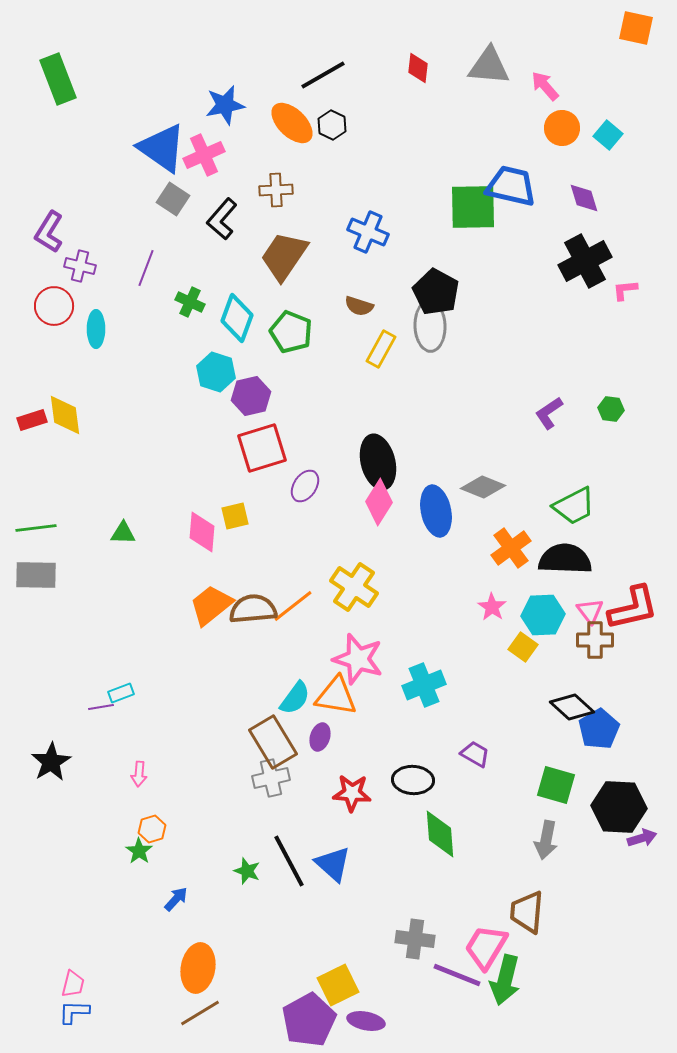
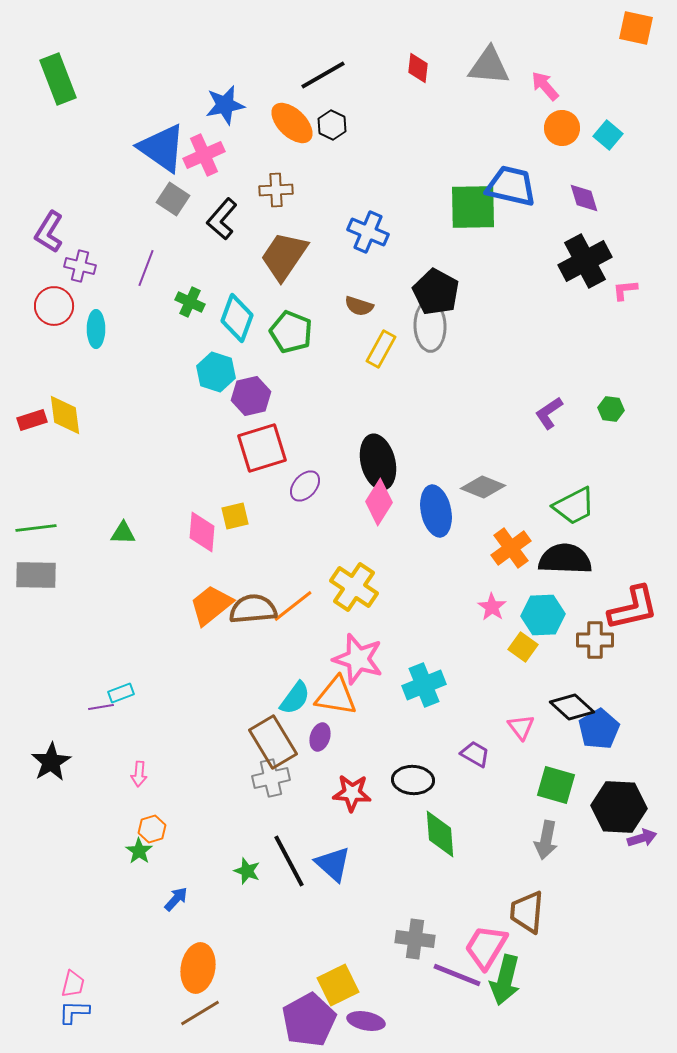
purple ellipse at (305, 486): rotated 8 degrees clockwise
pink triangle at (590, 611): moved 69 px left, 116 px down
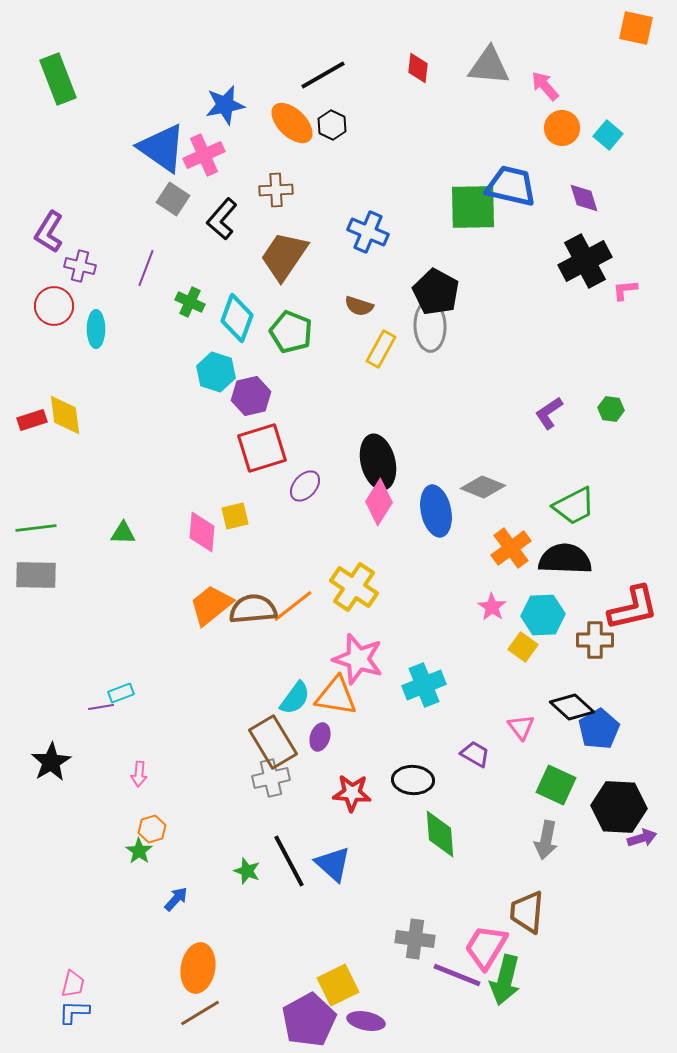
green square at (556, 785): rotated 9 degrees clockwise
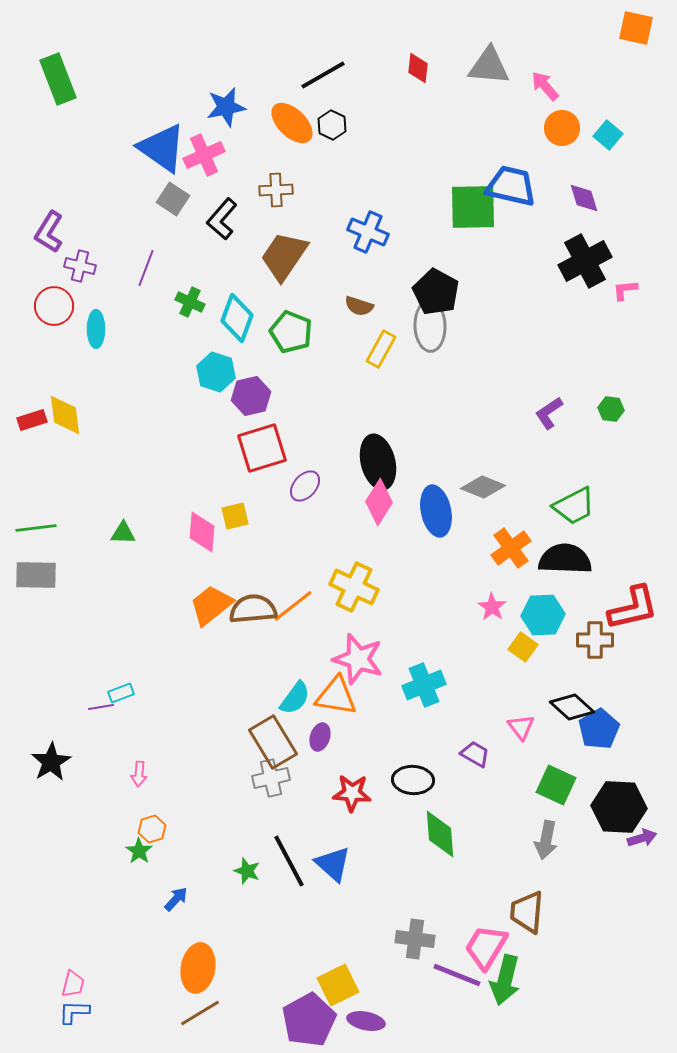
blue star at (225, 105): moved 1 px right, 2 px down
yellow cross at (354, 587): rotated 9 degrees counterclockwise
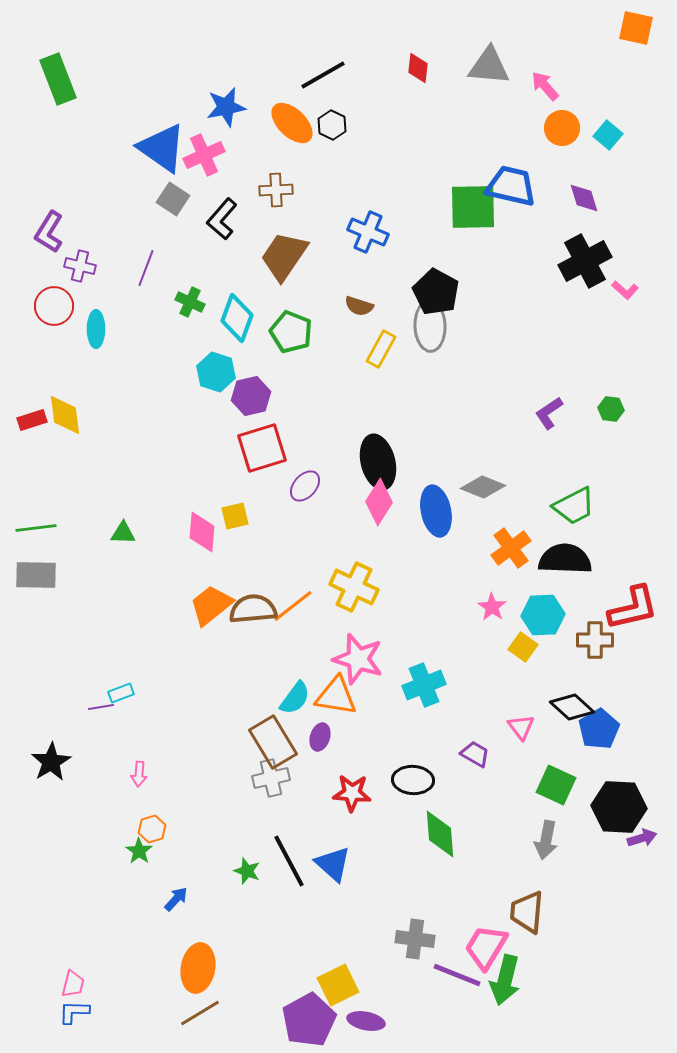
pink L-shape at (625, 290): rotated 132 degrees counterclockwise
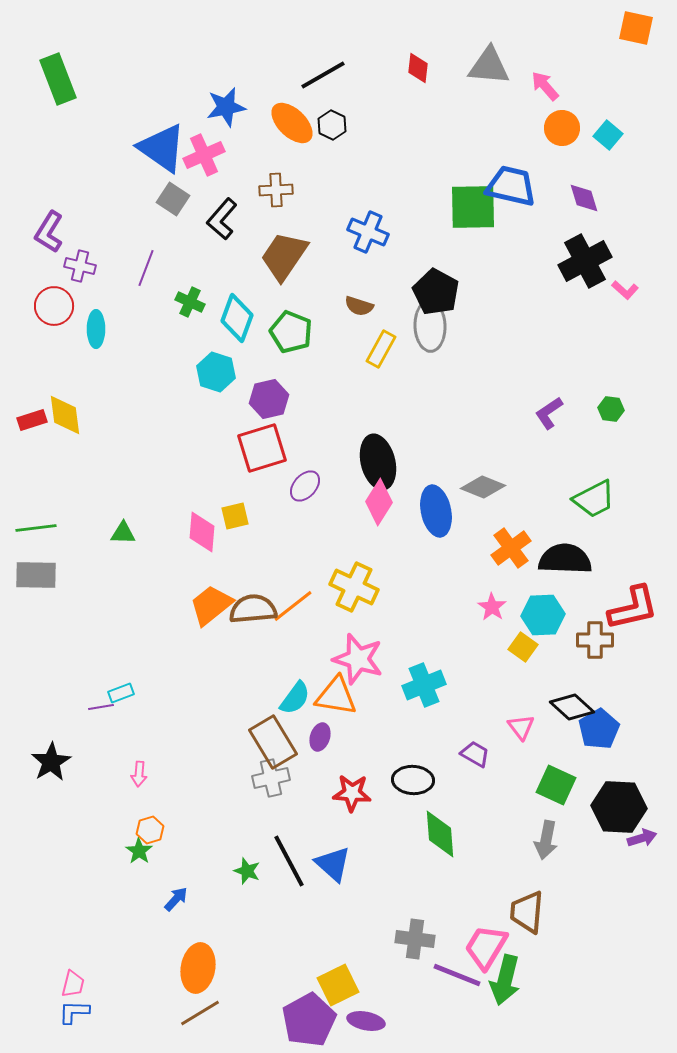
purple hexagon at (251, 396): moved 18 px right, 3 px down
green trapezoid at (574, 506): moved 20 px right, 7 px up
orange hexagon at (152, 829): moved 2 px left, 1 px down
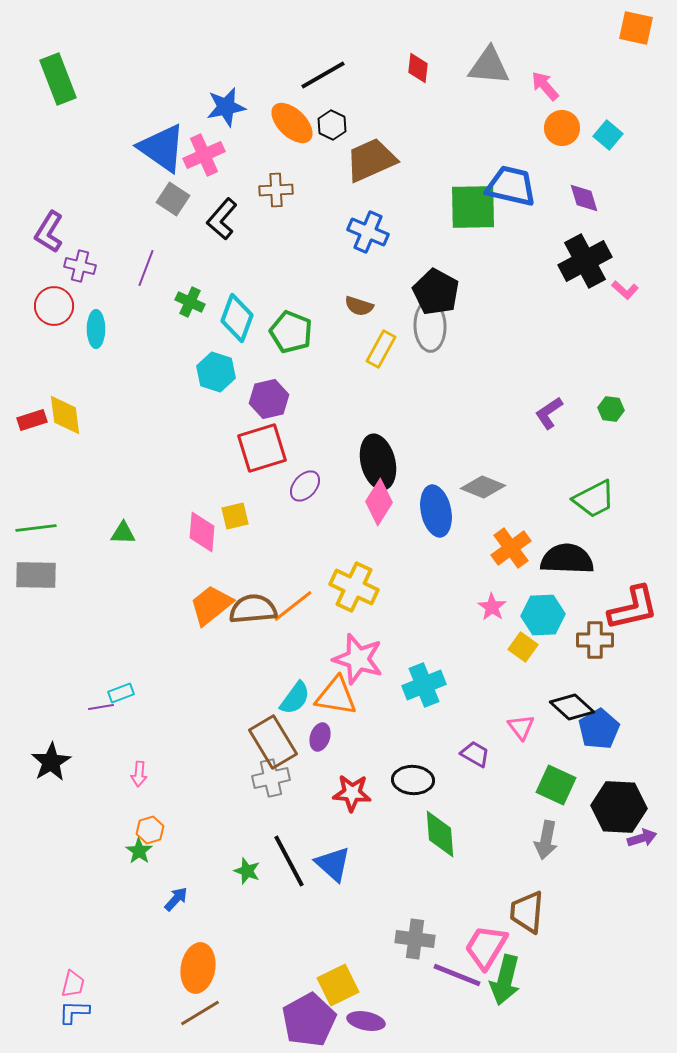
brown trapezoid at (284, 256): moved 87 px right, 96 px up; rotated 32 degrees clockwise
black semicircle at (565, 559): moved 2 px right
